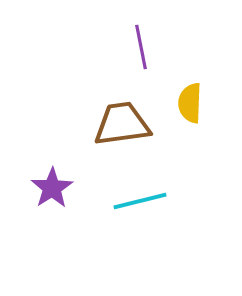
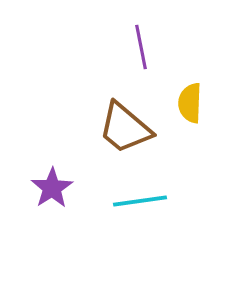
brown trapezoid: moved 3 px right, 4 px down; rotated 132 degrees counterclockwise
cyan line: rotated 6 degrees clockwise
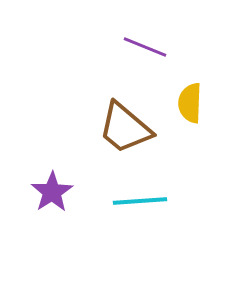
purple line: moved 4 px right; rotated 57 degrees counterclockwise
purple star: moved 4 px down
cyan line: rotated 4 degrees clockwise
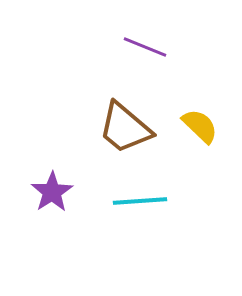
yellow semicircle: moved 10 px right, 23 px down; rotated 132 degrees clockwise
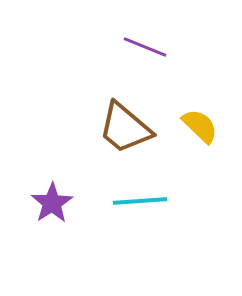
purple star: moved 11 px down
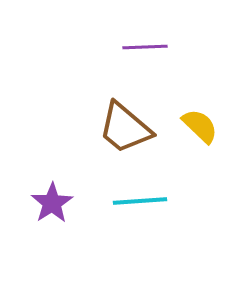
purple line: rotated 24 degrees counterclockwise
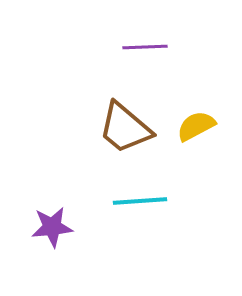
yellow semicircle: moved 4 px left; rotated 72 degrees counterclockwise
purple star: moved 24 px down; rotated 27 degrees clockwise
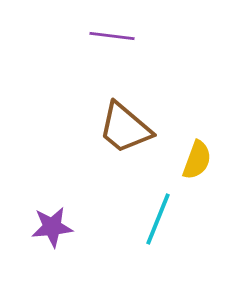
purple line: moved 33 px left, 11 px up; rotated 9 degrees clockwise
yellow semicircle: moved 1 px right, 34 px down; rotated 138 degrees clockwise
cyan line: moved 18 px right, 18 px down; rotated 64 degrees counterclockwise
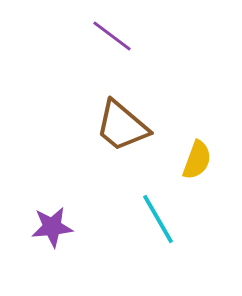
purple line: rotated 30 degrees clockwise
brown trapezoid: moved 3 px left, 2 px up
cyan line: rotated 52 degrees counterclockwise
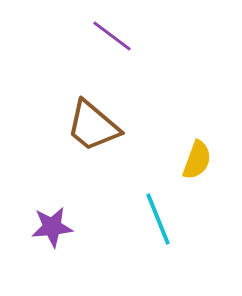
brown trapezoid: moved 29 px left
cyan line: rotated 8 degrees clockwise
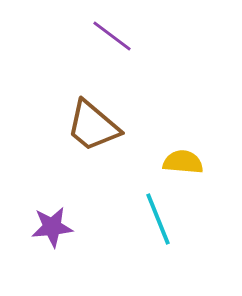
yellow semicircle: moved 14 px left, 2 px down; rotated 105 degrees counterclockwise
